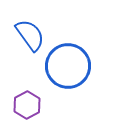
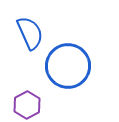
blue semicircle: moved 2 px up; rotated 12 degrees clockwise
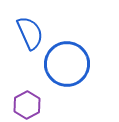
blue circle: moved 1 px left, 2 px up
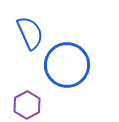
blue circle: moved 1 px down
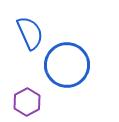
purple hexagon: moved 3 px up
